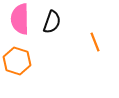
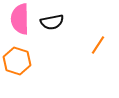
black semicircle: rotated 60 degrees clockwise
orange line: moved 3 px right, 3 px down; rotated 54 degrees clockwise
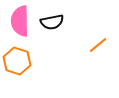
pink semicircle: moved 2 px down
orange line: rotated 18 degrees clockwise
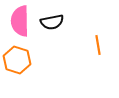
orange line: rotated 60 degrees counterclockwise
orange hexagon: moved 1 px up
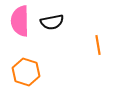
orange hexagon: moved 9 px right, 12 px down
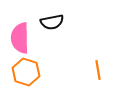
pink semicircle: moved 17 px down
orange line: moved 25 px down
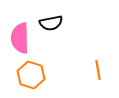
black semicircle: moved 1 px left, 1 px down
orange hexagon: moved 5 px right, 3 px down
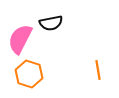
pink semicircle: moved 1 px down; rotated 28 degrees clockwise
orange hexagon: moved 2 px left, 1 px up
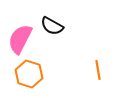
black semicircle: moved 1 px right, 3 px down; rotated 40 degrees clockwise
